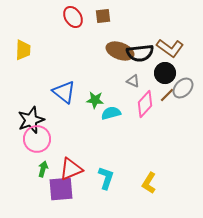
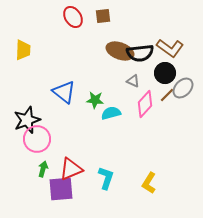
black star: moved 4 px left
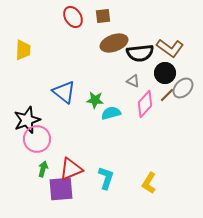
brown ellipse: moved 6 px left, 8 px up; rotated 40 degrees counterclockwise
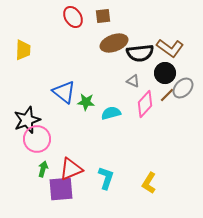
green star: moved 9 px left, 2 px down
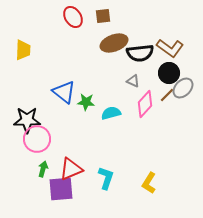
black circle: moved 4 px right
black star: rotated 20 degrees clockwise
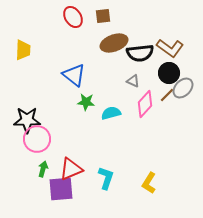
blue triangle: moved 10 px right, 17 px up
